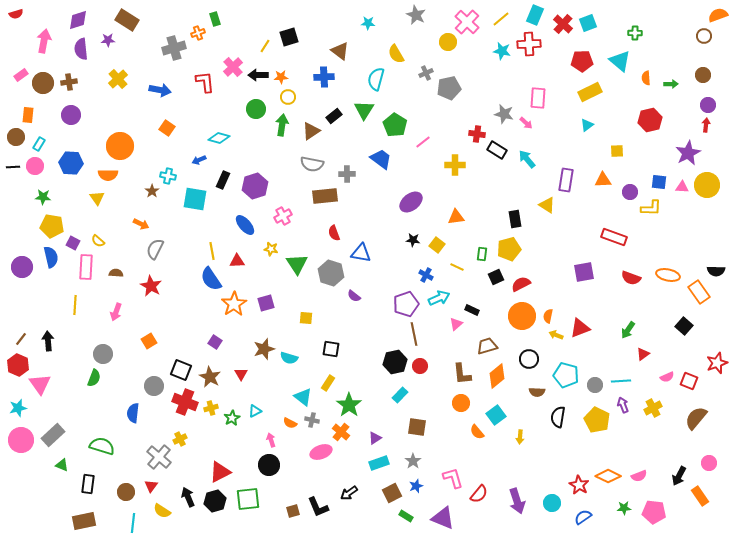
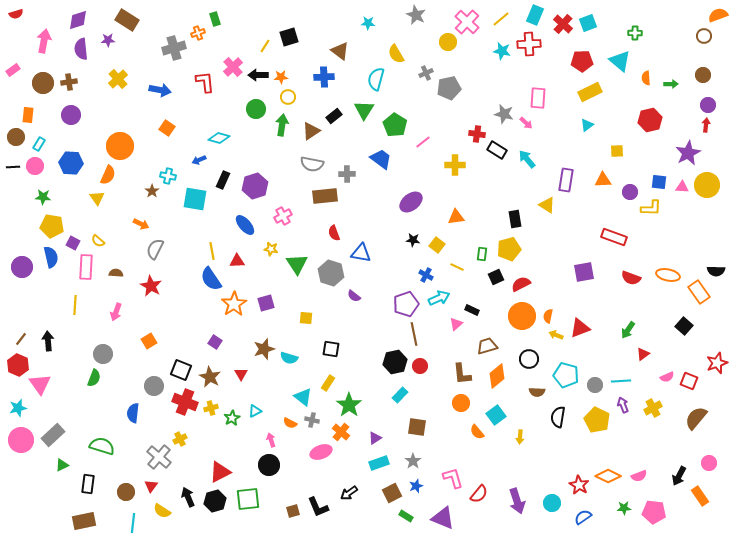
pink rectangle at (21, 75): moved 8 px left, 5 px up
orange semicircle at (108, 175): rotated 66 degrees counterclockwise
green triangle at (62, 465): rotated 48 degrees counterclockwise
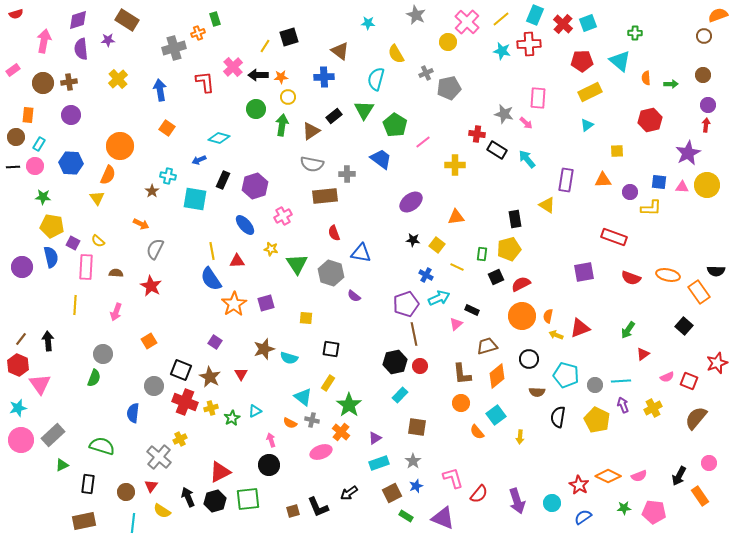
blue arrow at (160, 90): rotated 110 degrees counterclockwise
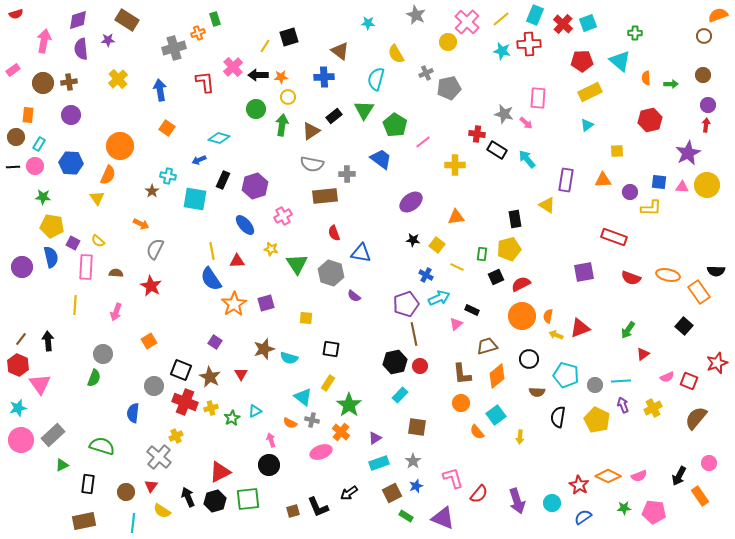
yellow cross at (180, 439): moved 4 px left, 3 px up
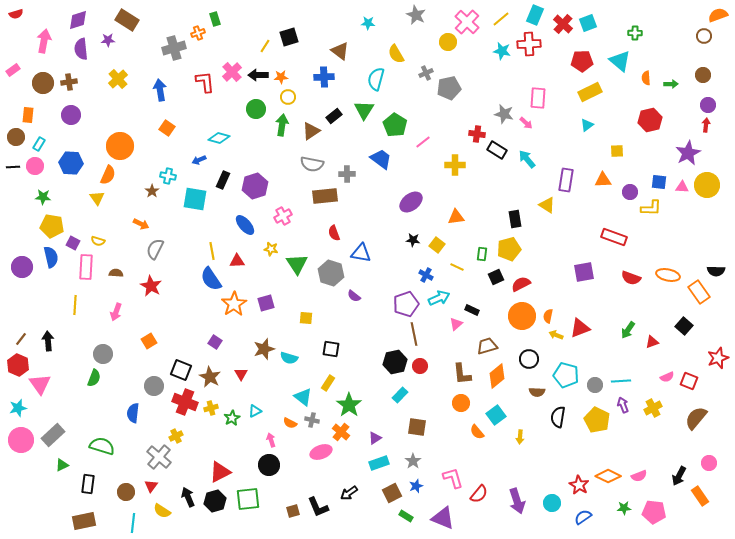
pink cross at (233, 67): moved 1 px left, 5 px down
yellow semicircle at (98, 241): rotated 24 degrees counterclockwise
red triangle at (643, 354): moved 9 px right, 12 px up; rotated 16 degrees clockwise
red star at (717, 363): moved 1 px right, 5 px up
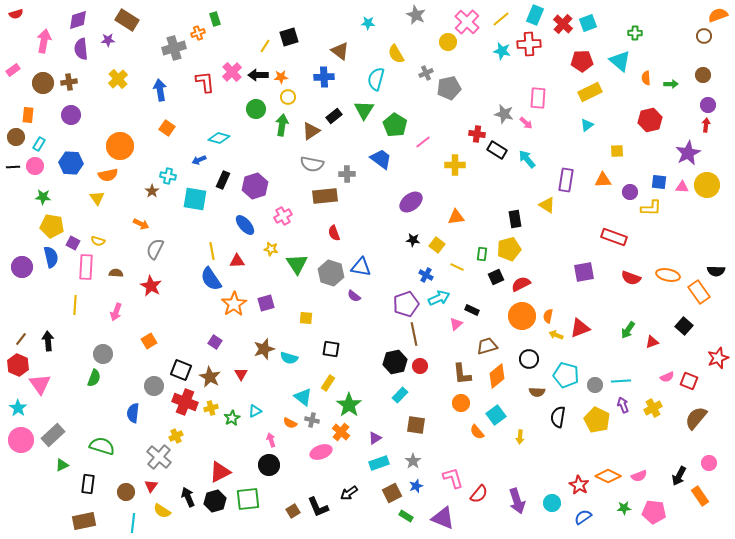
orange semicircle at (108, 175): rotated 54 degrees clockwise
blue triangle at (361, 253): moved 14 px down
cyan star at (18, 408): rotated 24 degrees counterclockwise
brown square at (417, 427): moved 1 px left, 2 px up
brown square at (293, 511): rotated 16 degrees counterclockwise
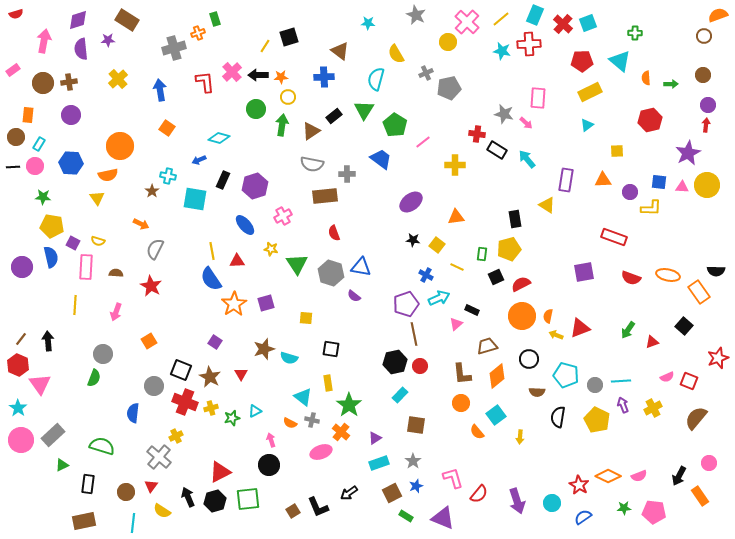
yellow rectangle at (328, 383): rotated 42 degrees counterclockwise
green star at (232, 418): rotated 14 degrees clockwise
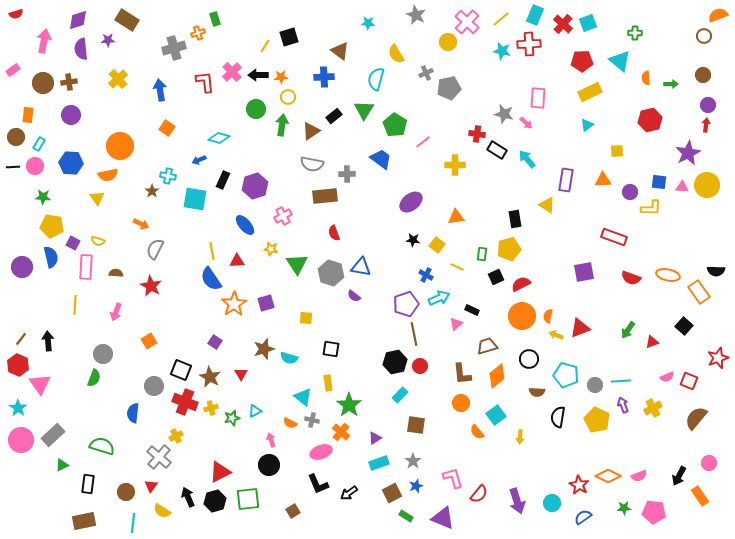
black L-shape at (318, 507): moved 23 px up
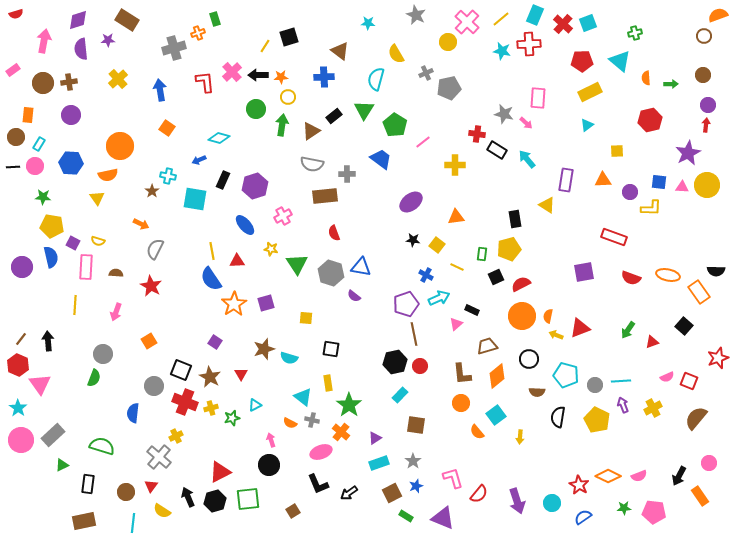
green cross at (635, 33): rotated 16 degrees counterclockwise
cyan triangle at (255, 411): moved 6 px up
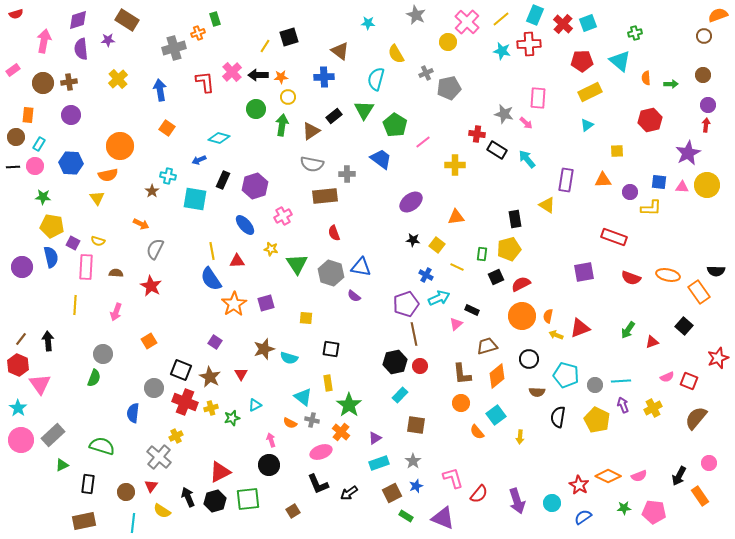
gray circle at (154, 386): moved 2 px down
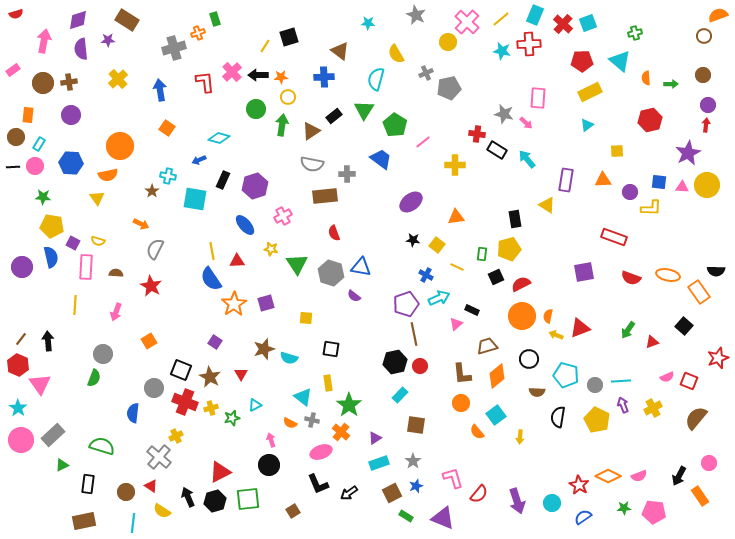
red triangle at (151, 486): rotated 32 degrees counterclockwise
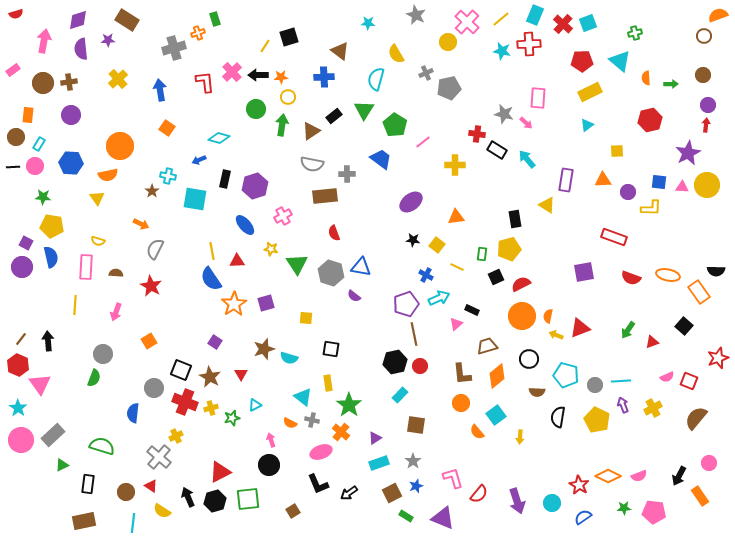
black rectangle at (223, 180): moved 2 px right, 1 px up; rotated 12 degrees counterclockwise
purple circle at (630, 192): moved 2 px left
purple square at (73, 243): moved 47 px left
